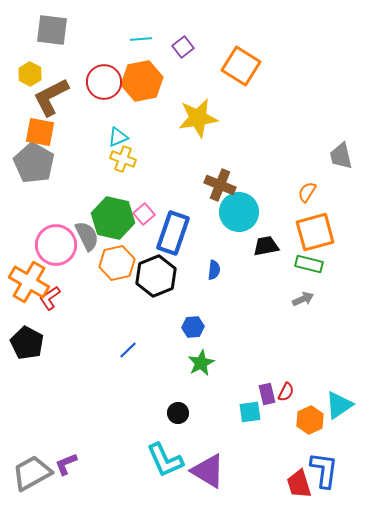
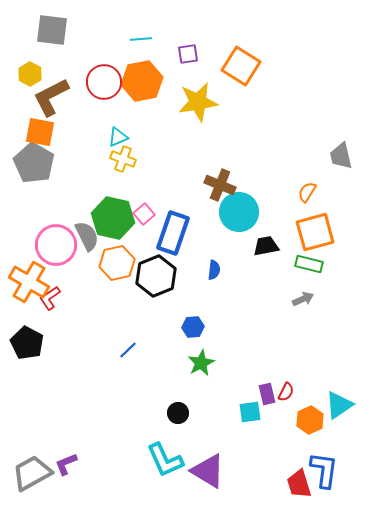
purple square at (183, 47): moved 5 px right, 7 px down; rotated 30 degrees clockwise
yellow star at (198, 118): moved 16 px up
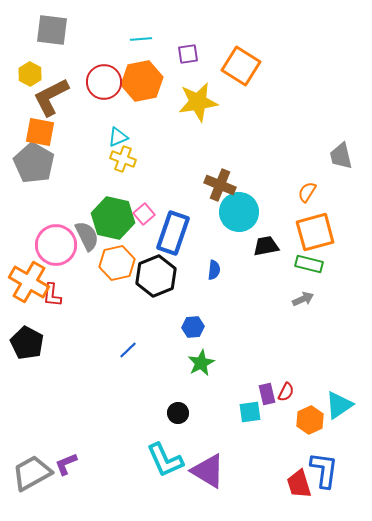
red L-shape at (50, 298): moved 2 px right, 3 px up; rotated 50 degrees counterclockwise
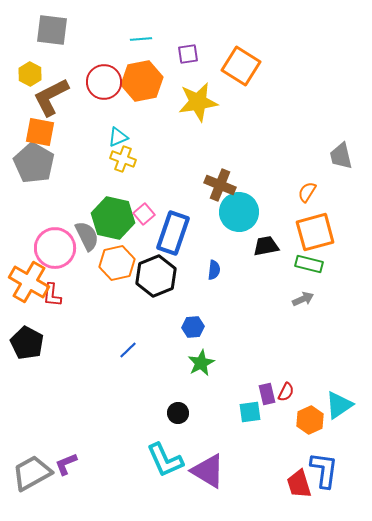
pink circle at (56, 245): moved 1 px left, 3 px down
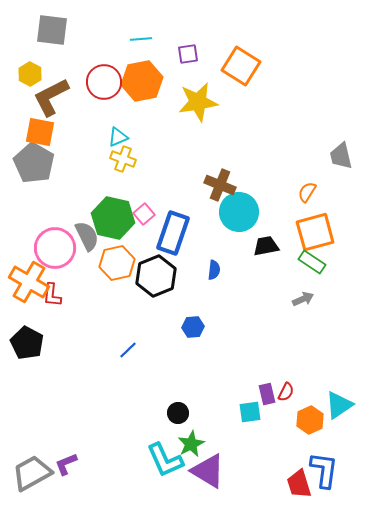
green rectangle at (309, 264): moved 3 px right, 2 px up; rotated 20 degrees clockwise
green star at (201, 363): moved 10 px left, 81 px down
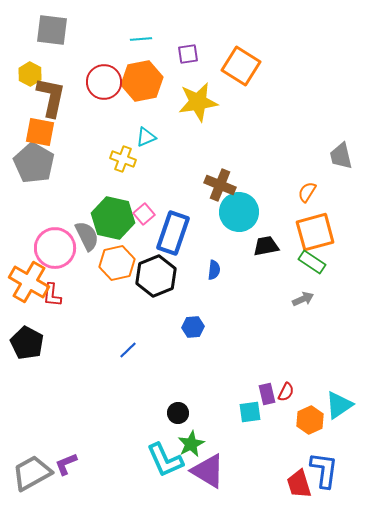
brown L-shape at (51, 97): rotated 129 degrees clockwise
cyan triangle at (118, 137): moved 28 px right
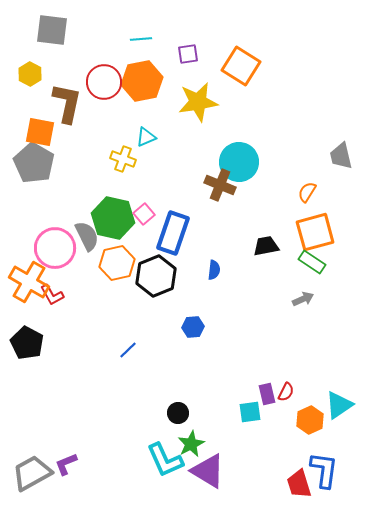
brown L-shape at (51, 97): moved 16 px right, 6 px down
cyan circle at (239, 212): moved 50 px up
red L-shape at (52, 295): rotated 35 degrees counterclockwise
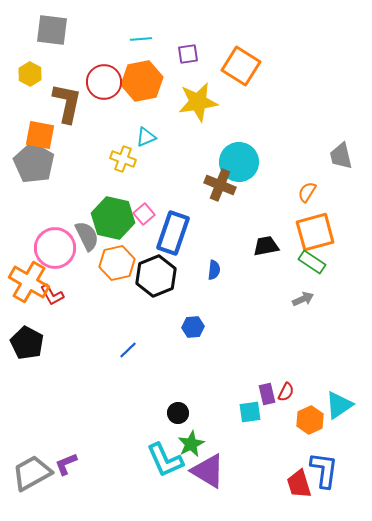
orange square at (40, 132): moved 3 px down
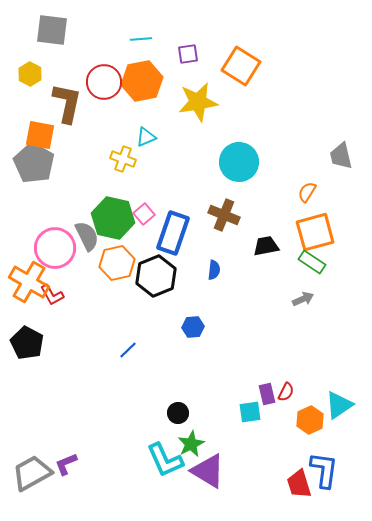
brown cross at (220, 185): moved 4 px right, 30 px down
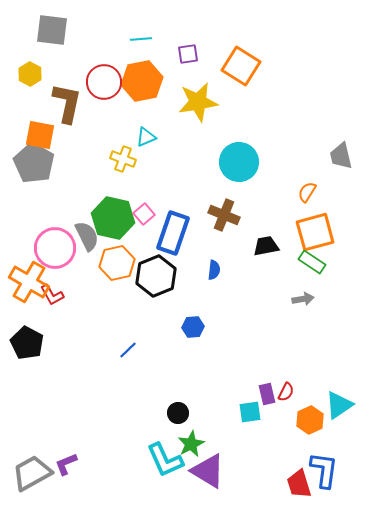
gray arrow at (303, 299): rotated 15 degrees clockwise
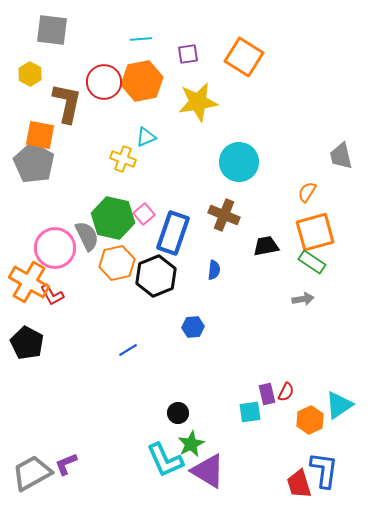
orange square at (241, 66): moved 3 px right, 9 px up
blue line at (128, 350): rotated 12 degrees clockwise
